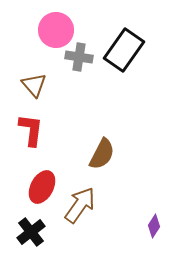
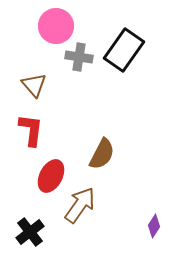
pink circle: moved 4 px up
red ellipse: moved 9 px right, 11 px up
black cross: moved 1 px left
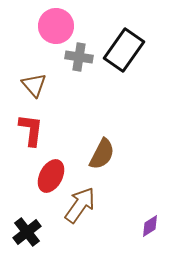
purple diamond: moved 4 px left; rotated 25 degrees clockwise
black cross: moved 3 px left
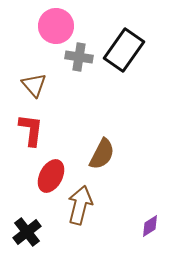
brown arrow: rotated 21 degrees counterclockwise
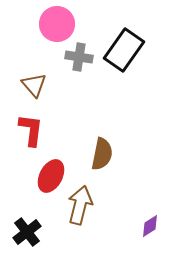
pink circle: moved 1 px right, 2 px up
brown semicircle: rotated 16 degrees counterclockwise
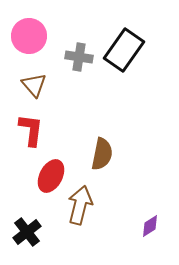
pink circle: moved 28 px left, 12 px down
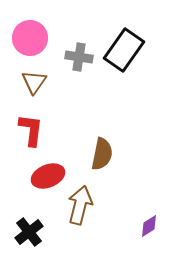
pink circle: moved 1 px right, 2 px down
brown triangle: moved 3 px up; rotated 16 degrees clockwise
red ellipse: moved 3 px left; rotated 40 degrees clockwise
purple diamond: moved 1 px left
black cross: moved 2 px right
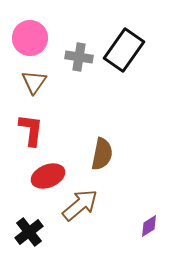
brown arrow: rotated 36 degrees clockwise
